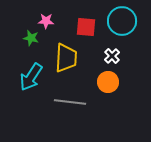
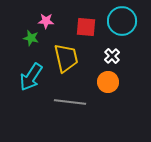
yellow trapezoid: rotated 16 degrees counterclockwise
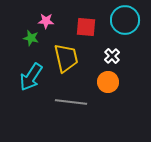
cyan circle: moved 3 px right, 1 px up
gray line: moved 1 px right
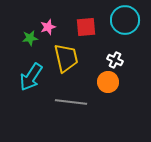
pink star: moved 2 px right, 6 px down; rotated 21 degrees counterclockwise
red square: rotated 10 degrees counterclockwise
green star: moved 1 px left; rotated 21 degrees counterclockwise
white cross: moved 3 px right, 4 px down; rotated 21 degrees counterclockwise
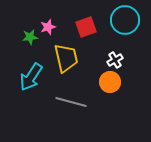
red square: rotated 15 degrees counterclockwise
green star: moved 1 px up
white cross: rotated 35 degrees clockwise
orange circle: moved 2 px right
gray line: rotated 8 degrees clockwise
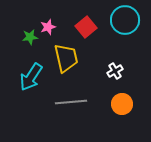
red square: rotated 20 degrees counterclockwise
white cross: moved 11 px down
orange circle: moved 12 px right, 22 px down
gray line: rotated 20 degrees counterclockwise
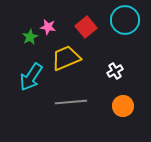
pink star: rotated 28 degrees clockwise
green star: rotated 21 degrees counterclockwise
yellow trapezoid: rotated 100 degrees counterclockwise
orange circle: moved 1 px right, 2 px down
